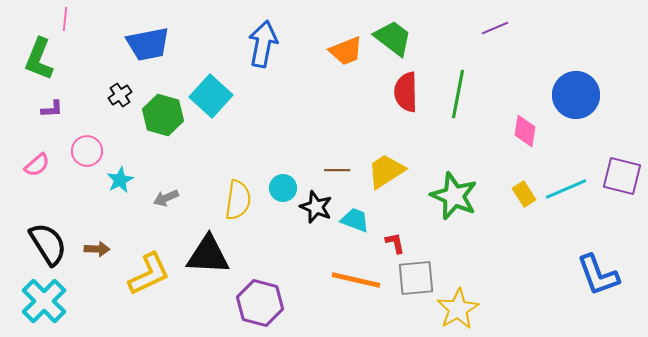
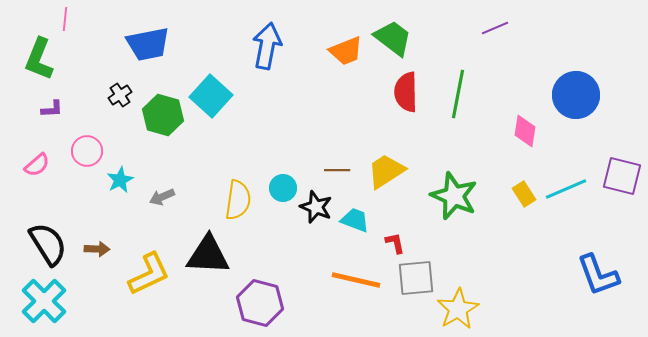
blue arrow: moved 4 px right, 2 px down
gray arrow: moved 4 px left, 1 px up
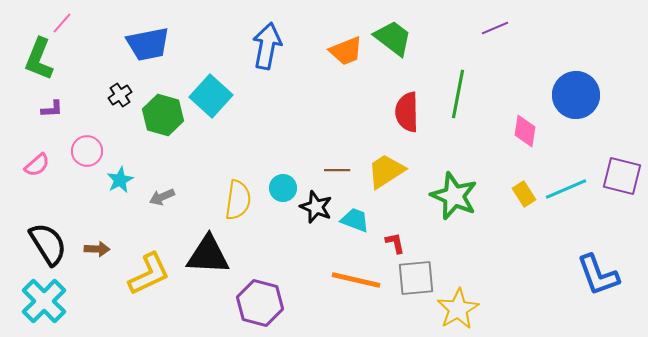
pink line: moved 3 px left, 4 px down; rotated 35 degrees clockwise
red semicircle: moved 1 px right, 20 px down
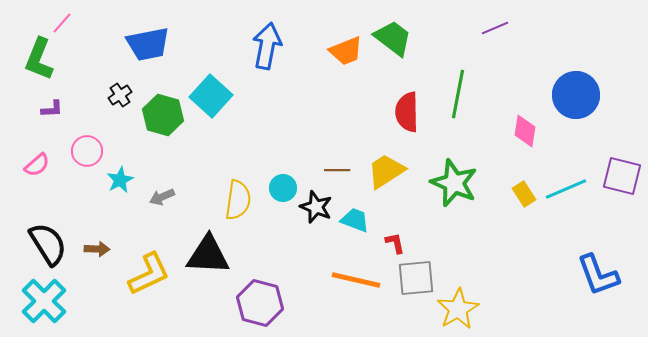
green star: moved 13 px up
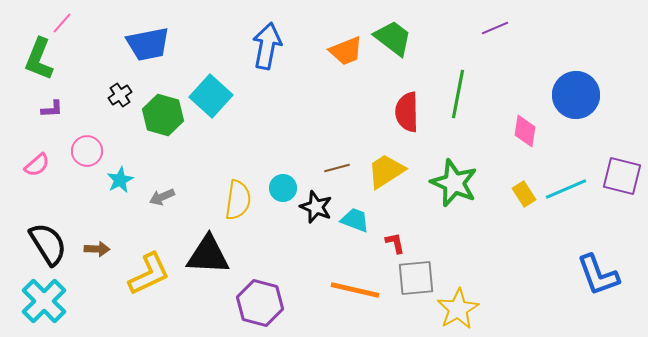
brown line: moved 2 px up; rotated 15 degrees counterclockwise
orange line: moved 1 px left, 10 px down
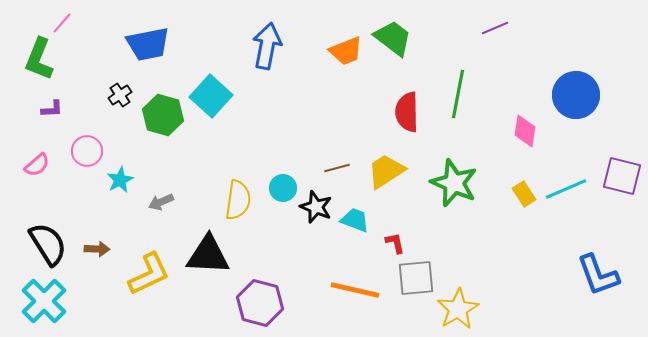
gray arrow: moved 1 px left, 5 px down
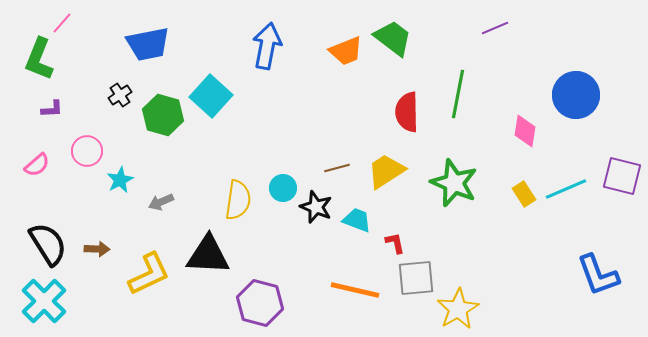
cyan trapezoid: moved 2 px right
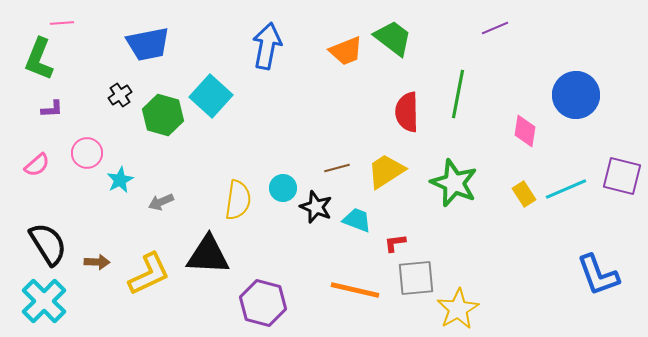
pink line: rotated 45 degrees clockwise
pink circle: moved 2 px down
red L-shape: rotated 85 degrees counterclockwise
brown arrow: moved 13 px down
purple hexagon: moved 3 px right
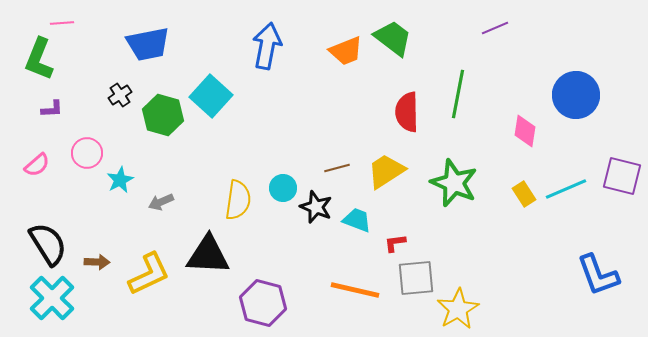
cyan cross: moved 8 px right, 3 px up
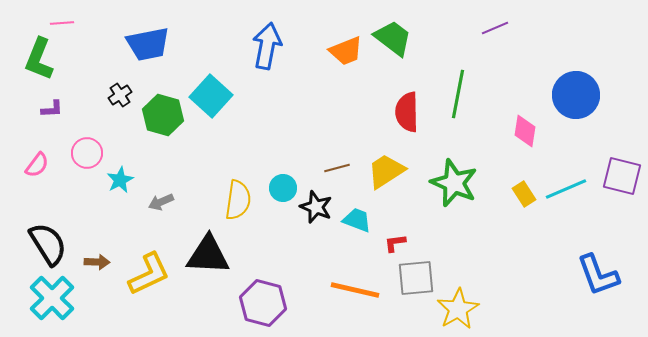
pink semicircle: rotated 12 degrees counterclockwise
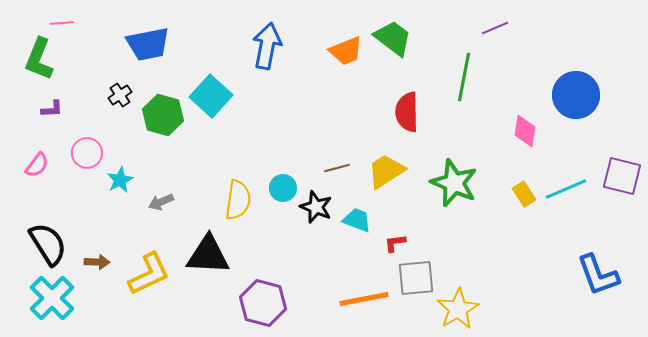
green line: moved 6 px right, 17 px up
orange line: moved 9 px right, 9 px down; rotated 24 degrees counterclockwise
